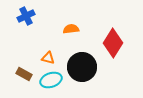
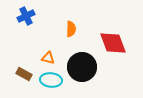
orange semicircle: rotated 98 degrees clockwise
red diamond: rotated 52 degrees counterclockwise
cyan ellipse: rotated 25 degrees clockwise
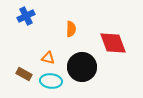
cyan ellipse: moved 1 px down
